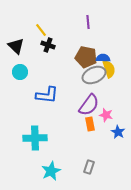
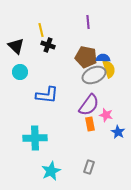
yellow line: rotated 24 degrees clockwise
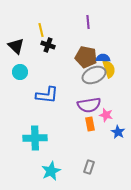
purple semicircle: rotated 45 degrees clockwise
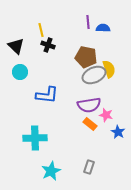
blue semicircle: moved 30 px up
orange rectangle: rotated 40 degrees counterclockwise
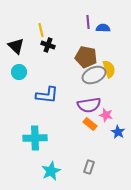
cyan circle: moved 1 px left
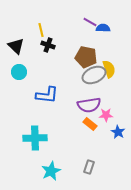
purple line: moved 2 px right; rotated 56 degrees counterclockwise
pink star: rotated 16 degrees counterclockwise
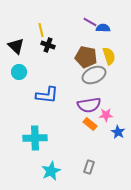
yellow semicircle: moved 13 px up
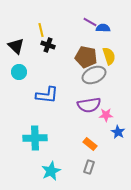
orange rectangle: moved 20 px down
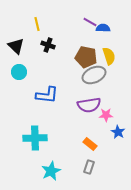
yellow line: moved 4 px left, 6 px up
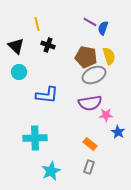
blue semicircle: rotated 72 degrees counterclockwise
purple semicircle: moved 1 px right, 2 px up
